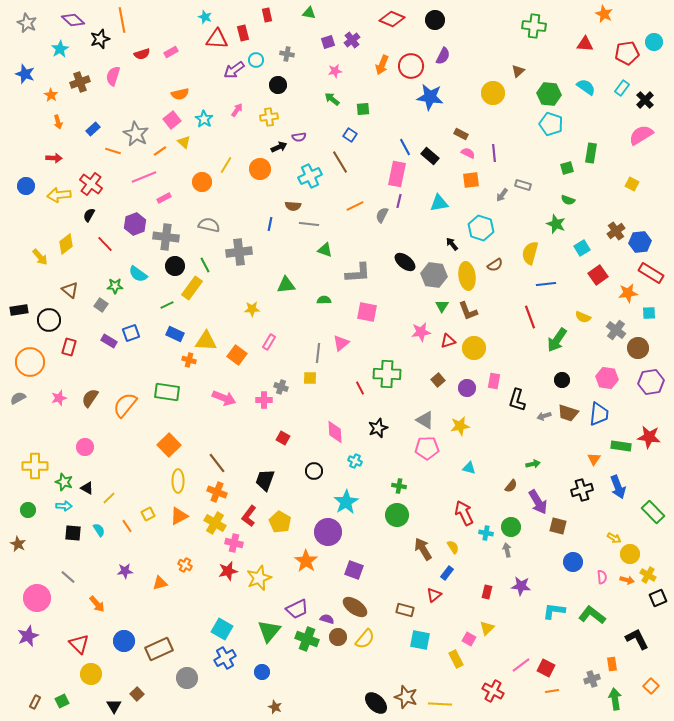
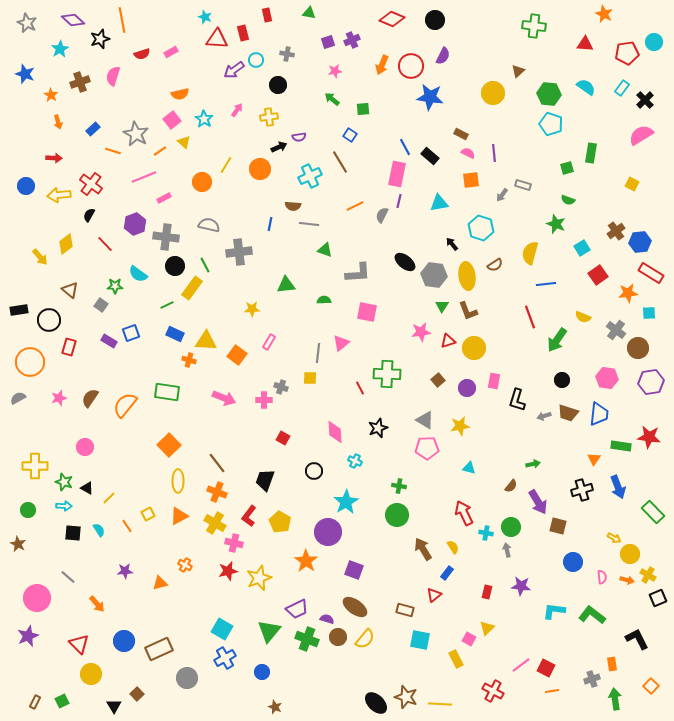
purple cross at (352, 40): rotated 14 degrees clockwise
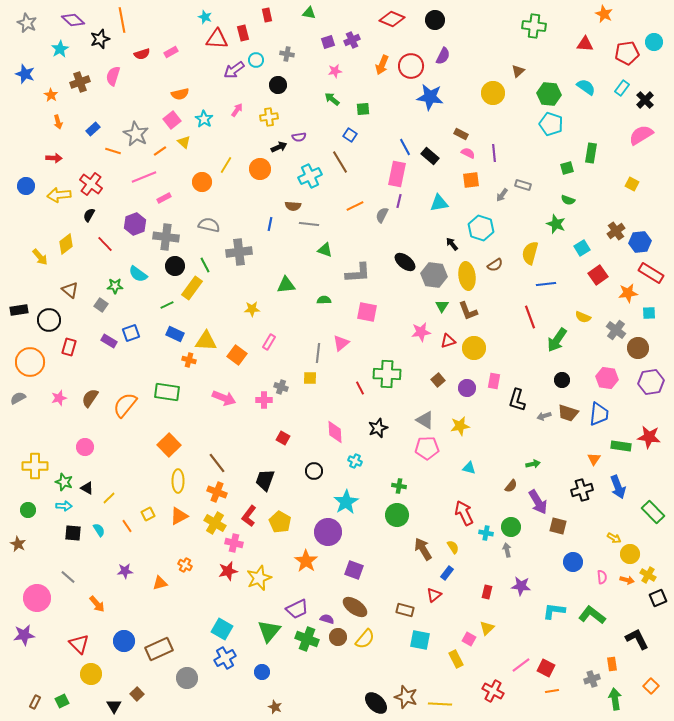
purple star at (28, 636): moved 4 px left, 1 px up; rotated 15 degrees clockwise
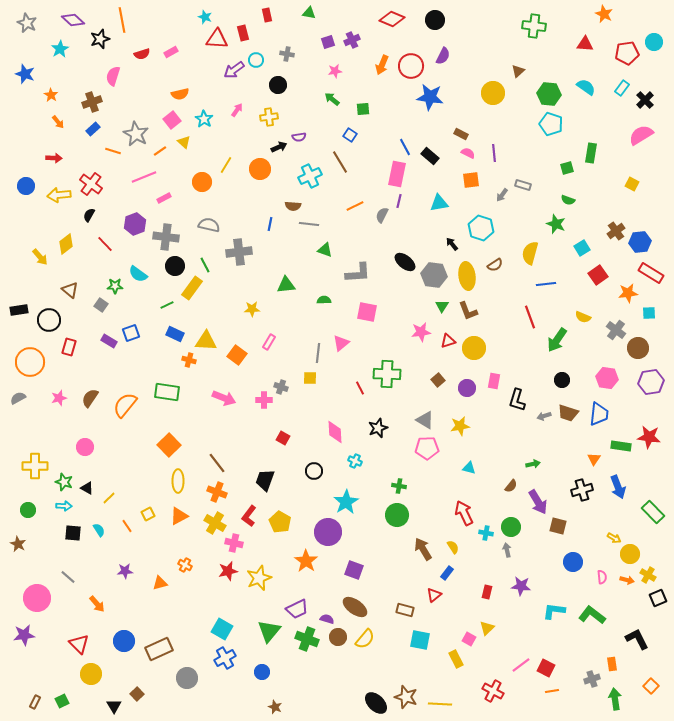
brown cross at (80, 82): moved 12 px right, 20 px down
orange arrow at (58, 122): rotated 24 degrees counterclockwise
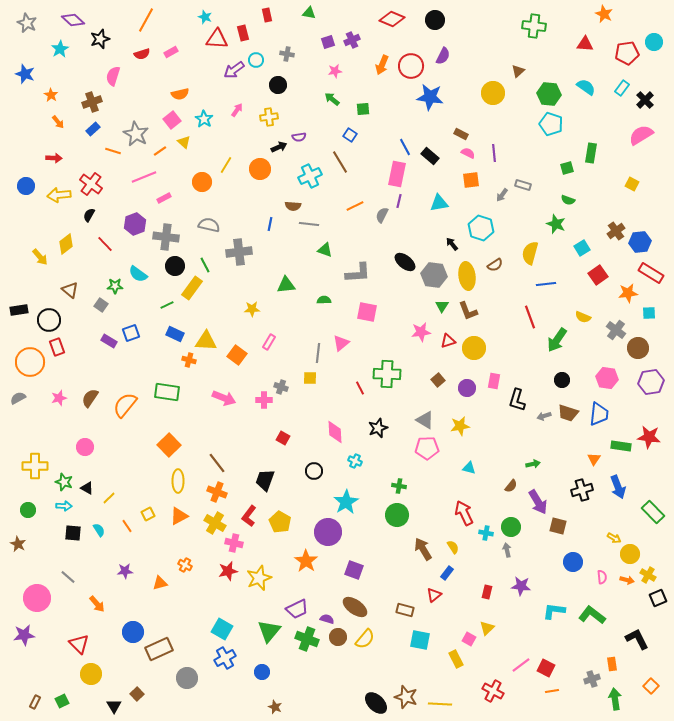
orange line at (122, 20): moved 24 px right; rotated 40 degrees clockwise
red rectangle at (69, 347): moved 12 px left; rotated 36 degrees counterclockwise
blue circle at (124, 641): moved 9 px right, 9 px up
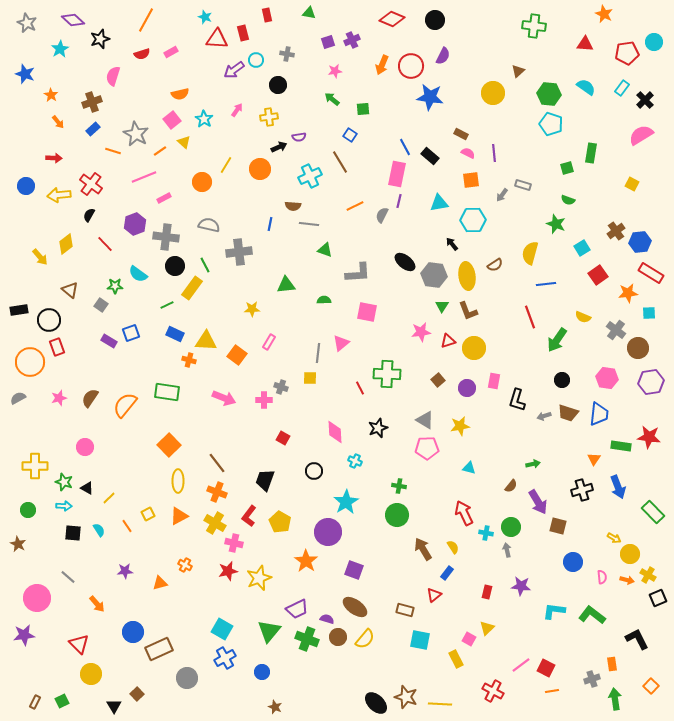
cyan hexagon at (481, 228): moved 8 px left, 8 px up; rotated 20 degrees counterclockwise
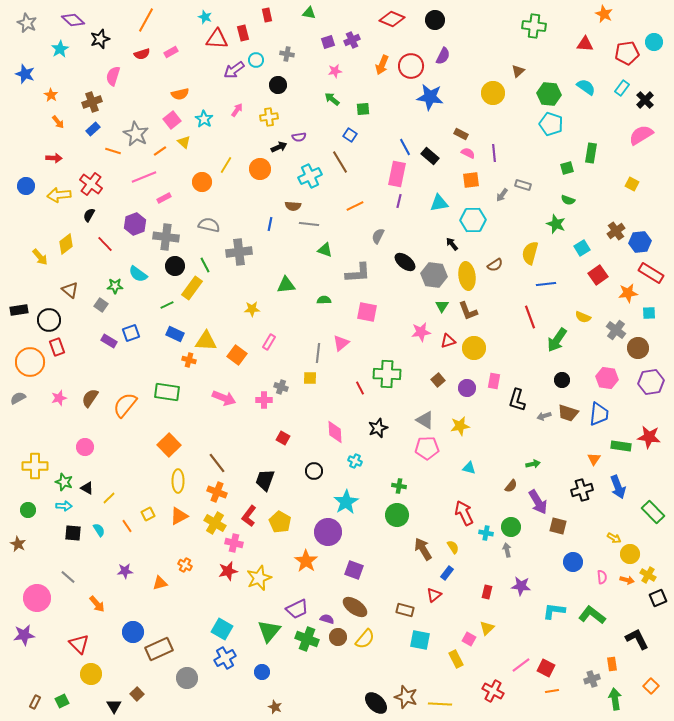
gray semicircle at (382, 215): moved 4 px left, 21 px down
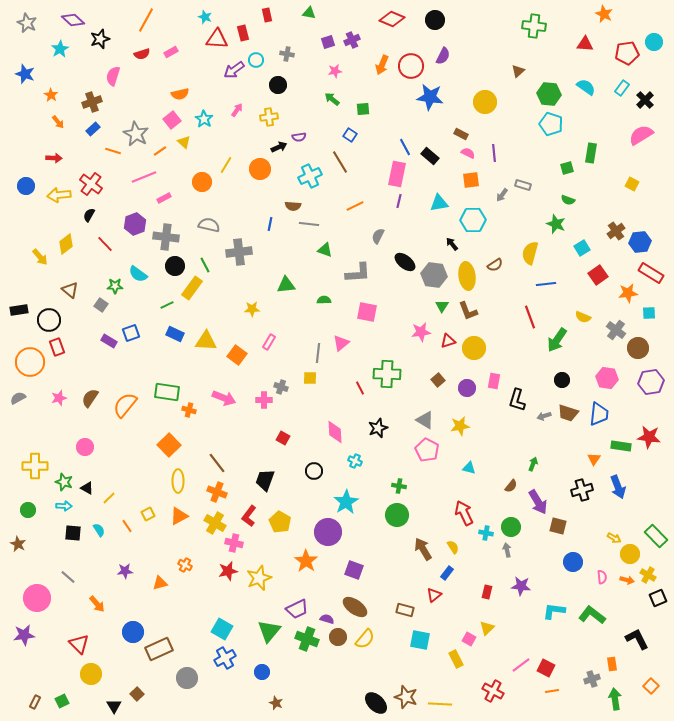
yellow circle at (493, 93): moved 8 px left, 9 px down
orange cross at (189, 360): moved 50 px down
pink pentagon at (427, 448): moved 2 px down; rotated 30 degrees clockwise
green arrow at (533, 464): rotated 56 degrees counterclockwise
green rectangle at (653, 512): moved 3 px right, 24 px down
brown star at (275, 707): moved 1 px right, 4 px up
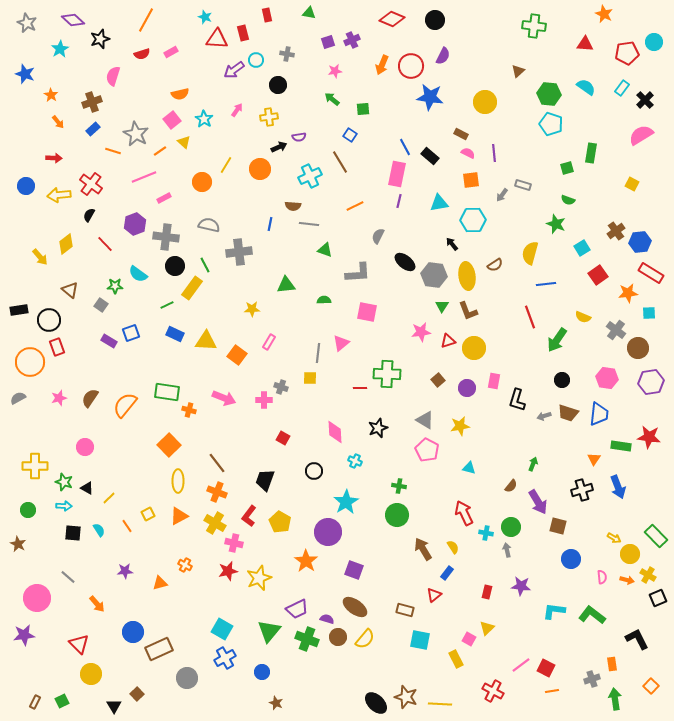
red line at (360, 388): rotated 64 degrees counterclockwise
blue circle at (573, 562): moved 2 px left, 3 px up
